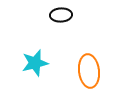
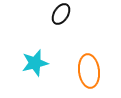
black ellipse: moved 1 px up; rotated 55 degrees counterclockwise
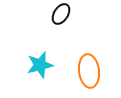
cyan star: moved 5 px right, 2 px down
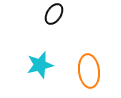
black ellipse: moved 7 px left
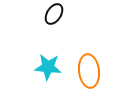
cyan star: moved 8 px right, 2 px down; rotated 20 degrees clockwise
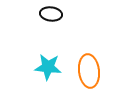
black ellipse: moved 3 px left; rotated 65 degrees clockwise
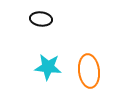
black ellipse: moved 10 px left, 5 px down
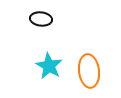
cyan star: moved 1 px right, 1 px up; rotated 24 degrees clockwise
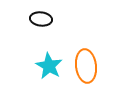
orange ellipse: moved 3 px left, 5 px up
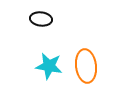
cyan star: rotated 20 degrees counterclockwise
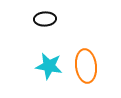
black ellipse: moved 4 px right; rotated 10 degrees counterclockwise
